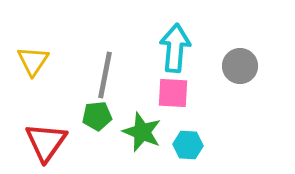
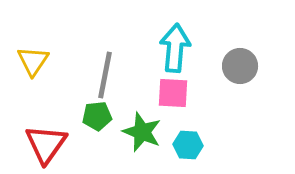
red triangle: moved 2 px down
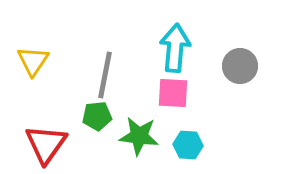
green star: moved 3 px left, 4 px down; rotated 15 degrees counterclockwise
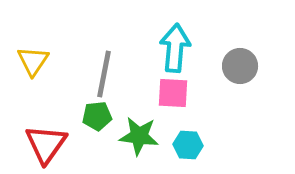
gray line: moved 1 px left, 1 px up
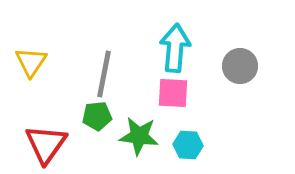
yellow triangle: moved 2 px left, 1 px down
